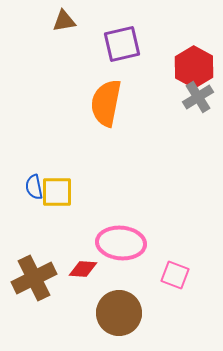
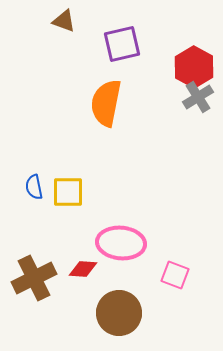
brown triangle: rotated 30 degrees clockwise
yellow square: moved 11 px right
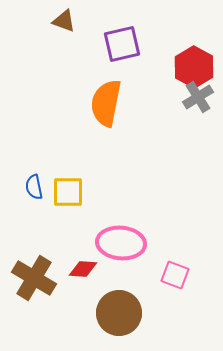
brown cross: rotated 33 degrees counterclockwise
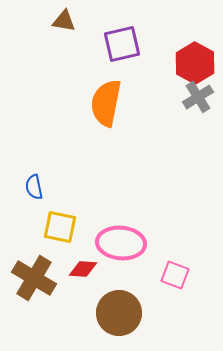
brown triangle: rotated 10 degrees counterclockwise
red hexagon: moved 1 px right, 4 px up
yellow square: moved 8 px left, 35 px down; rotated 12 degrees clockwise
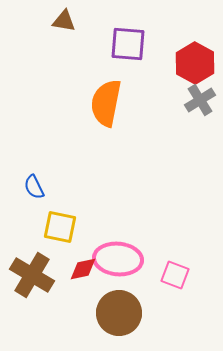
purple square: moved 6 px right; rotated 18 degrees clockwise
gray cross: moved 2 px right, 3 px down
blue semicircle: rotated 15 degrees counterclockwise
pink ellipse: moved 3 px left, 16 px down
red diamond: rotated 16 degrees counterclockwise
brown cross: moved 2 px left, 3 px up
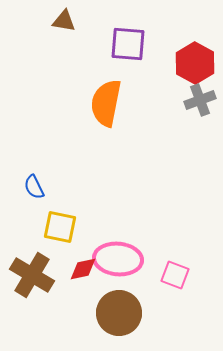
gray cross: rotated 12 degrees clockwise
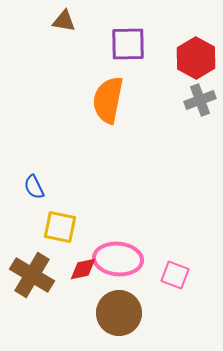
purple square: rotated 6 degrees counterclockwise
red hexagon: moved 1 px right, 5 px up
orange semicircle: moved 2 px right, 3 px up
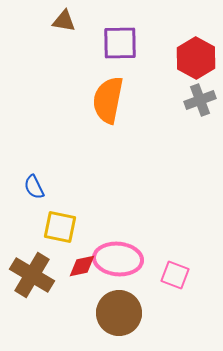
purple square: moved 8 px left, 1 px up
red diamond: moved 1 px left, 3 px up
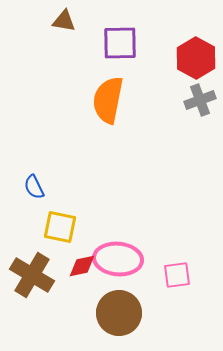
pink square: moved 2 px right; rotated 28 degrees counterclockwise
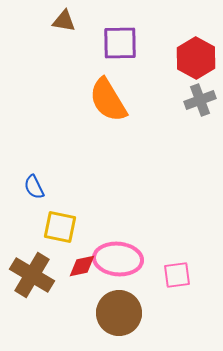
orange semicircle: rotated 42 degrees counterclockwise
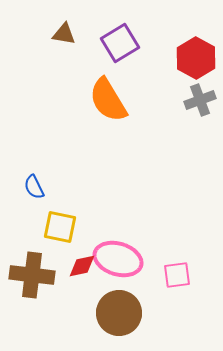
brown triangle: moved 13 px down
purple square: rotated 30 degrees counterclockwise
pink ellipse: rotated 12 degrees clockwise
brown cross: rotated 24 degrees counterclockwise
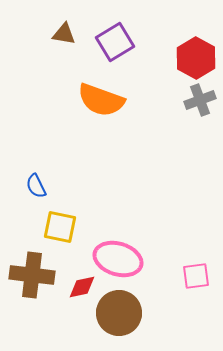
purple square: moved 5 px left, 1 px up
orange semicircle: moved 7 px left; rotated 39 degrees counterclockwise
blue semicircle: moved 2 px right, 1 px up
red diamond: moved 21 px down
pink square: moved 19 px right, 1 px down
